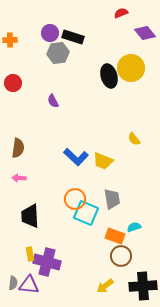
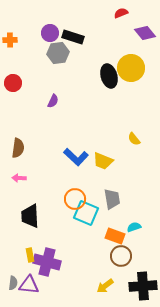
purple semicircle: rotated 128 degrees counterclockwise
yellow rectangle: moved 1 px down
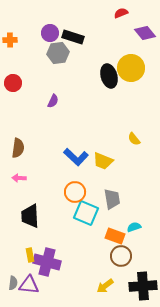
orange circle: moved 7 px up
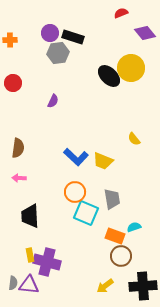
black ellipse: rotated 30 degrees counterclockwise
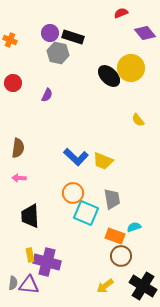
orange cross: rotated 24 degrees clockwise
gray hexagon: rotated 20 degrees clockwise
purple semicircle: moved 6 px left, 6 px up
yellow semicircle: moved 4 px right, 19 px up
orange circle: moved 2 px left, 1 px down
black cross: rotated 36 degrees clockwise
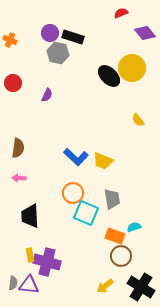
yellow circle: moved 1 px right
black cross: moved 2 px left, 1 px down
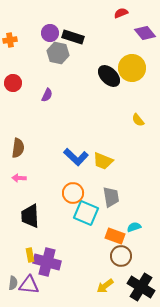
orange cross: rotated 32 degrees counterclockwise
gray trapezoid: moved 1 px left, 2 px up
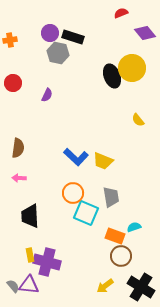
black ellipse: moved 3 px right; rotated 25 degrees clockwise
gray semicircle: moved 3 px down; rotated 48 degrees counterclockwise
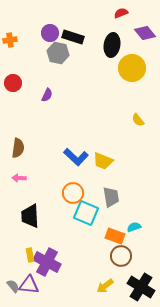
black ellipse: moved 31 px up; rotated 30 degrees clockwise
purple cross: rotated 12 degrees clockwise
